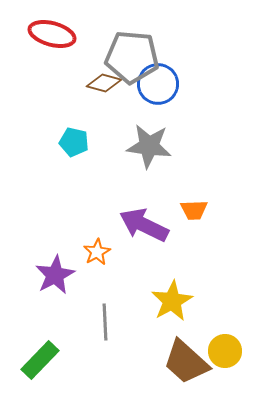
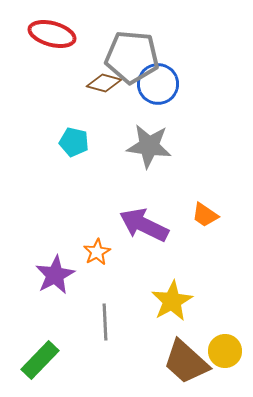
orange trapezoid: moved 11 px right, 5 px down; rotated 36 degrees clockwise
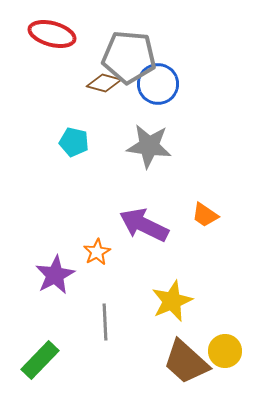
gray pentagon: moved 3 px left
yellow star: rotated 6 degrees clockwise
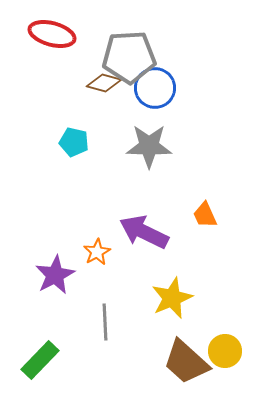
gray pentagon: rotated 8 degrees counterclockwise
blue circle: moved 3 px left, 4 px down
gray star: rotated 6 degrees counterclockwise
orange trapezoid: rotated 32 degrees clockwise
purple arrow: moved 7 px down
yellow star: moved 3 px up
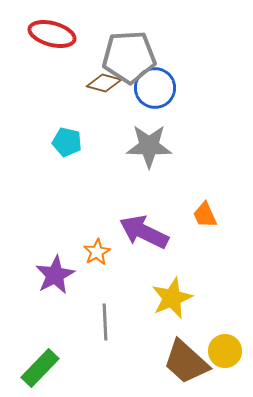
cyan pentagon: moved 7 px left
green rectangle: moved 8 px down
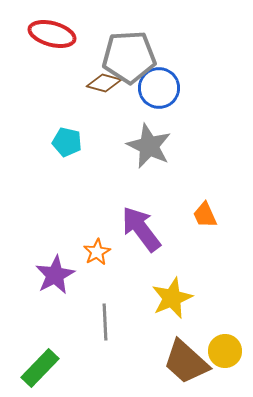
blue circle: moved 4 px right
gray star: rotated 24 degrees clockwise
purple arrow: moved 3 px left, 3 px up; rotated 27 degrees clockwise
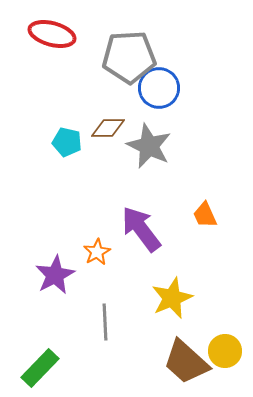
brown diamond: moved 4 px right, 45 px down; rotated 16 degrees counterclockwise
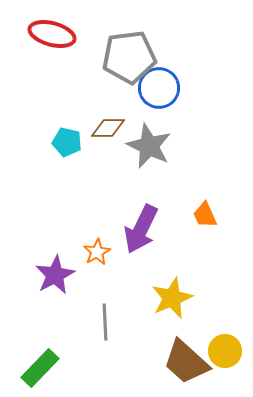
gray pentagon: rotated 4 degrees counterclockwise
purple arrow: rotated 117 degrees counterclockwise
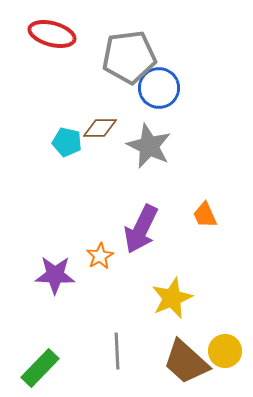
brown diamond: moved 8 px left
orange star: moved 3 px right, 4 px down
purple star: rotated 30 degrees clockwise
gray line: moved 12 px right, 29 px down
